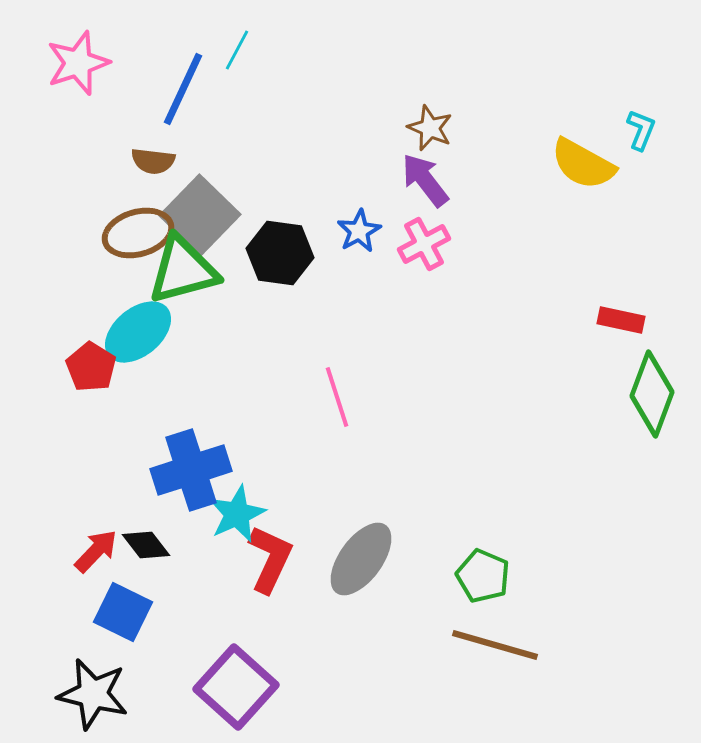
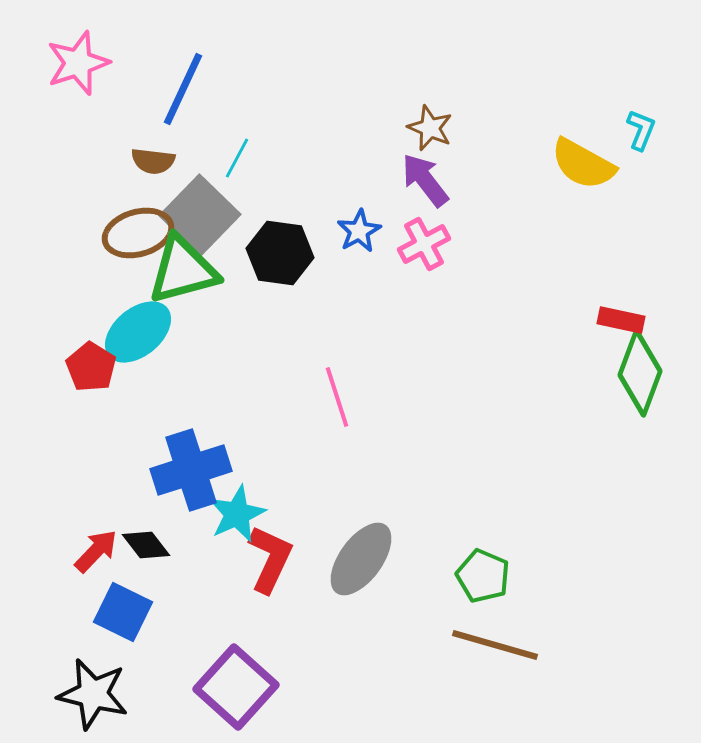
cyan line: moved 108 px down
green diamond: moved 12 px left, 21 px up
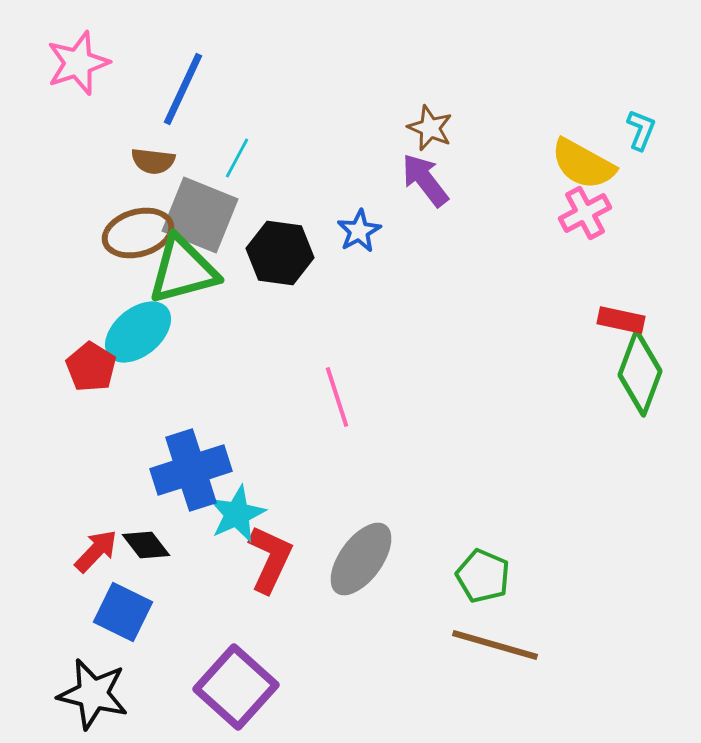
gray square: rotated 22 degrees counterclockwise
pink cross: moved 161 px right, 31 px up
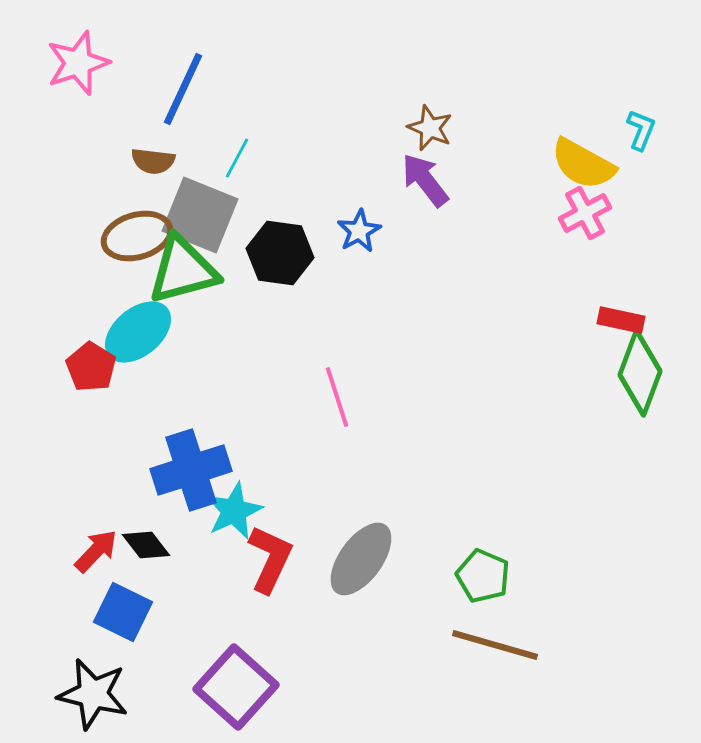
brown ellipse: moved 1 px left, 3 px down
cyan star: moved 3 px left, 3 px up
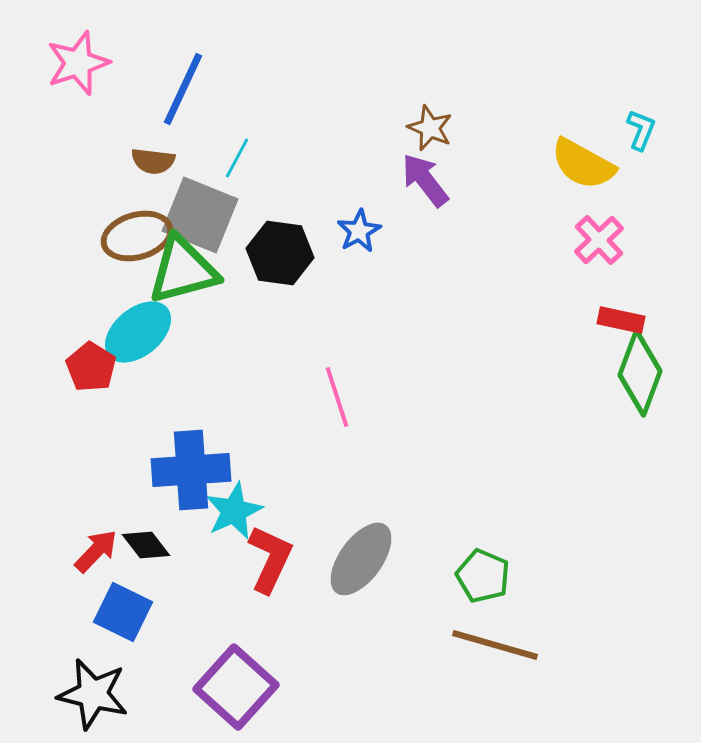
pink cross: moved 14 px right, 27 px down; rotated 15 degrees counterclockwise
blue cross: rotated 14 degrees clockwise
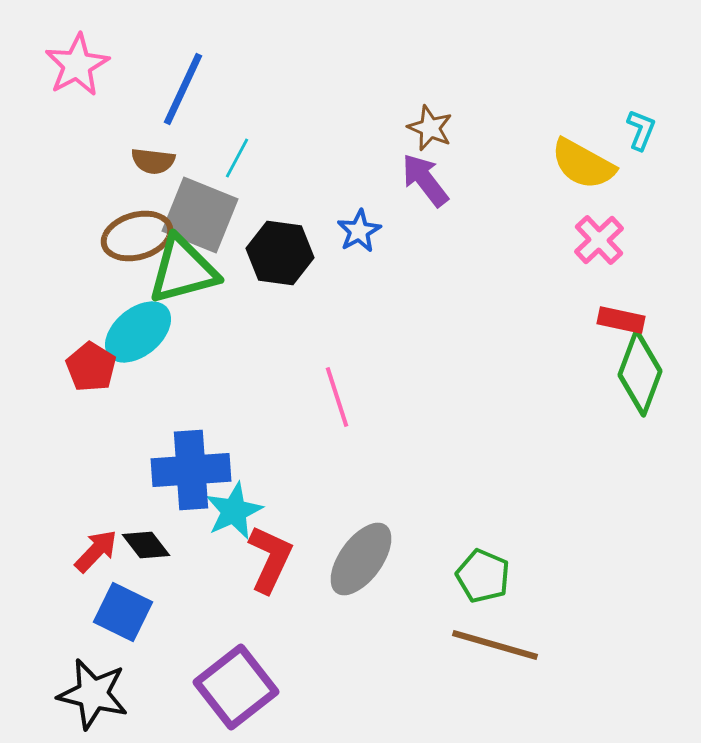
pink star: moved 1 px left, 2 px down; rotated 10 degrees counterclockwise
purple square: rotated 10 degrees clockwise
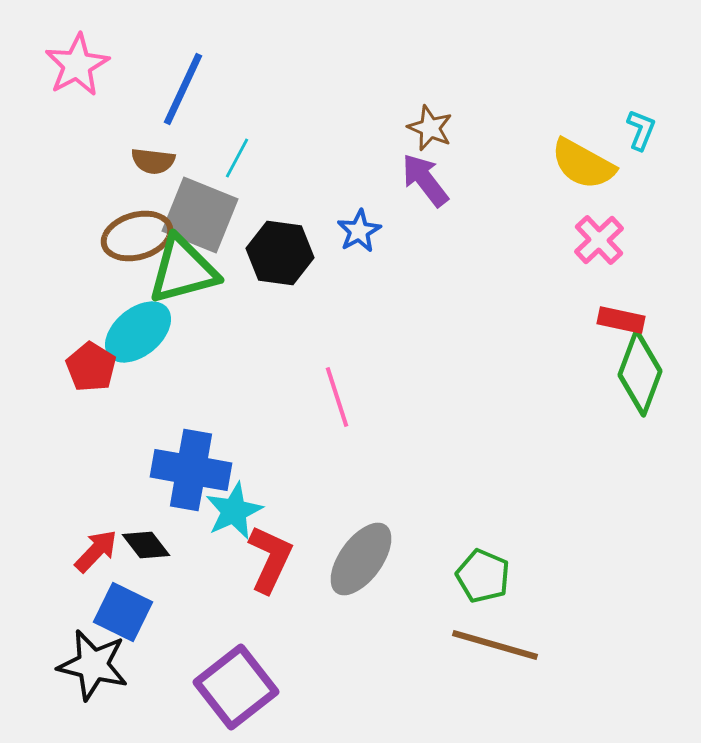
blue cross: rotated 14 degrees clockwise
black star: moved 29 px up
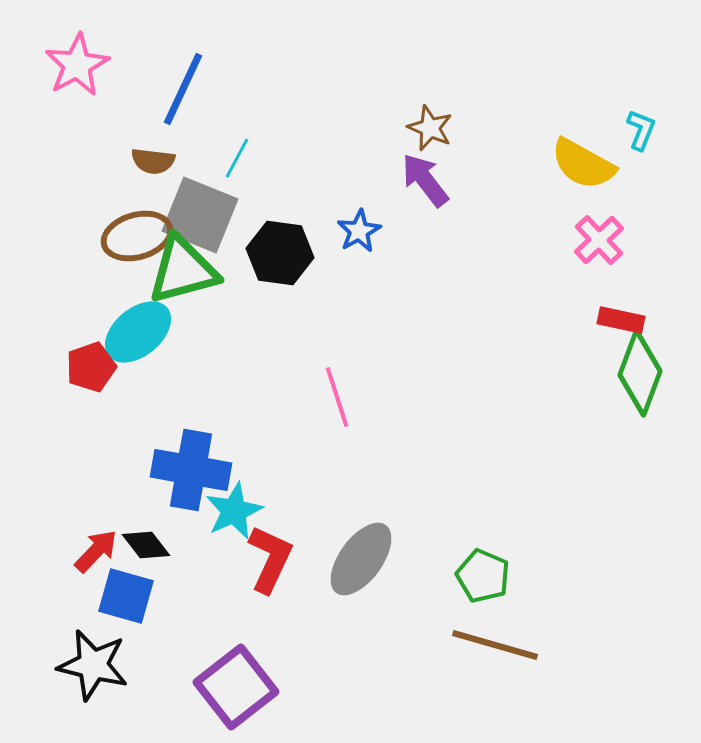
red pentagon: rotated 21 degrees clockwise
blue square: moved 3 px right, 16 px up; rotated 10 degrees counterclockwise
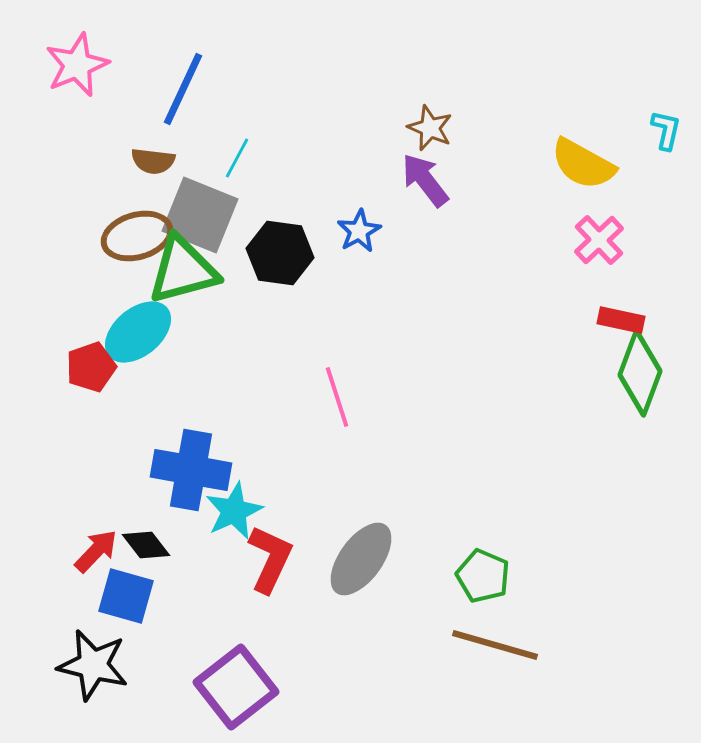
pink star: rotated 6 degrees clockwise
cyan L-shape: moved 25 px right; rotated 9 degrees counterclockwise
